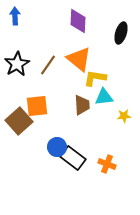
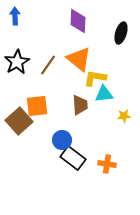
black star: moved 2 px up
cyan triangle: moved 3 px up
brown trapezoid: moved 2 px left
blue circle: moved 5 px right, 7 px up
orange cross: rotated 12 degrees counterclockwise
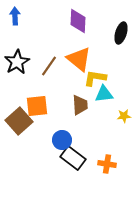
brown line: moved 1 px right, 1 px down
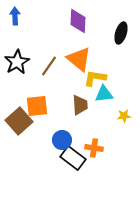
orange cross: moved 13 px left, 16 px up
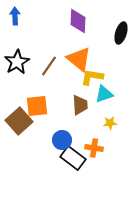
yellow L-shape: moved 3 px left, 1 px up
cyan triangle: rotated 12 degrees counterclockwise
yellow star: moved 14 px left, 7 px down
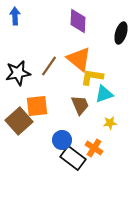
black star: moved 1 px right, 11 px down; rotated 20 degrees clockwise
brown trapezoid: rotated 20 degrees counterclockwise
orange cross: rotated 24 degrees clockwise
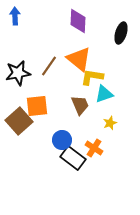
yellow star: rotated 16 degrees counterclockwise
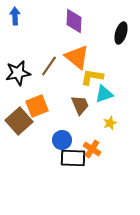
purple diamond: moved 4 px left
orange triangle: moved 2 px left, 2 px up
orange square: rotated 15 degrees counterclockwise
orange cross: moved 2 px left, 1 px down
black rectangle: rotated 35 degrees counterclockwise
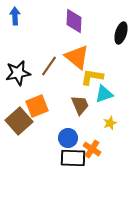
blue circle: moved 6 px right, 2 px up
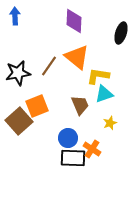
yellow L-shape: moved 6 px right, 1 px up
